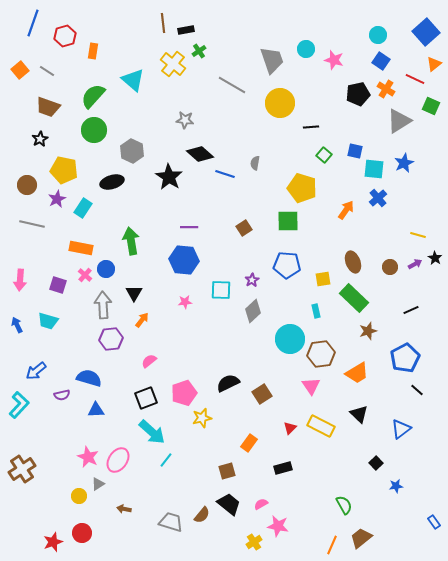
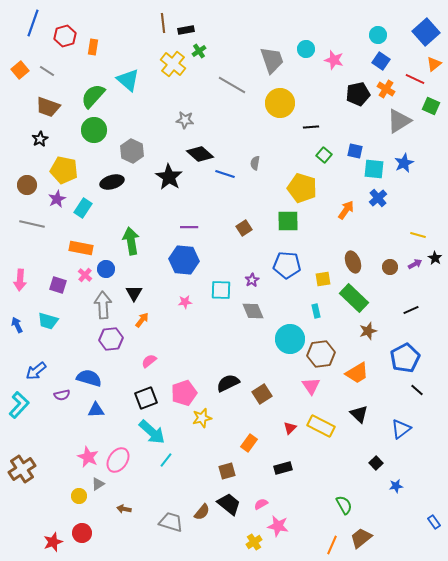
orange rectangle at (93, 51): moved 4 px up
cyan triangle at (133, 80): moved 5 px left
gray diamond at (253, 311): rotated 70 degrees counterclockwise
brown semicircle at (202, 515): moved 3 px up
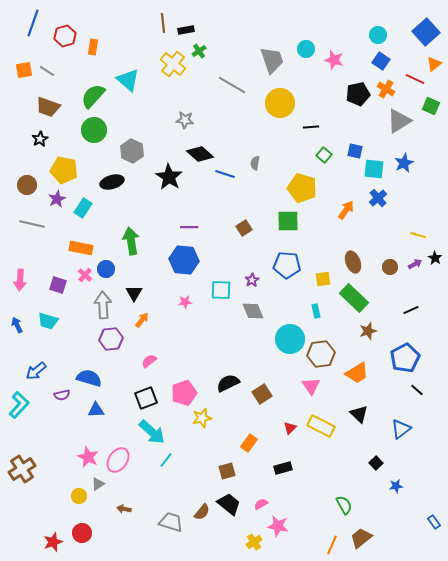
orange square at (20, 70): moved 4 px right; rotated 30 degrees clockwise
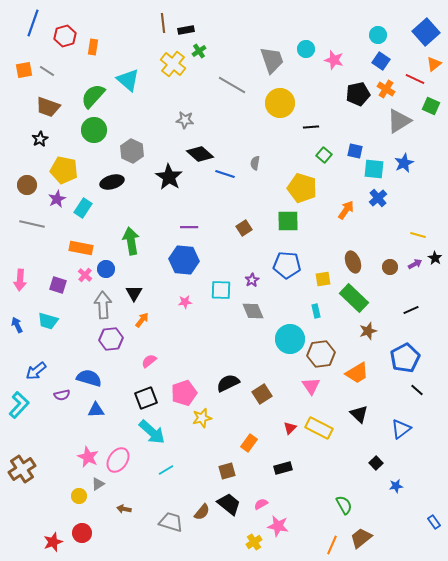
yellow rectangle at (321, 426): moved 2 px left, 2 px down
cyan line at (166, 460): moved 10 px down; rotated 21 degrees clockwise
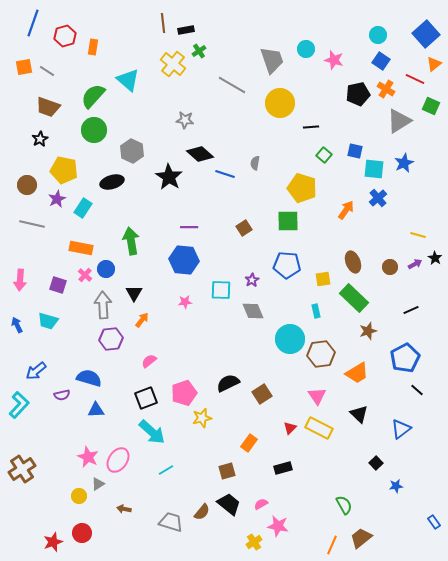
blue square at (426, 32): moved 2 px down
orange square at (24, 70): moved 3 px up
pink triangle at (311, 386): moved 6 px right, 10 px down
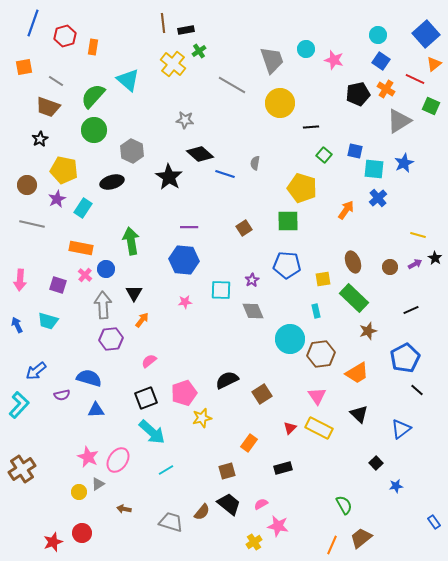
gray line at (47, 71): moved 9 px right, 10 px down
black semicircle at (228, 383): moved 1 px left, 3 px up
yellow circle at (79, 496): moved 4 px up
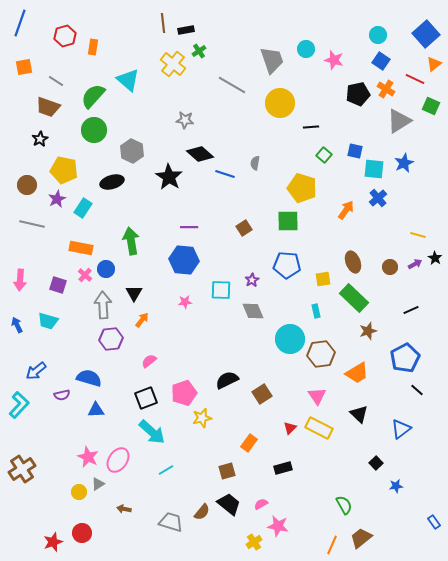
blue line at (33, 23): moved 13 px left
